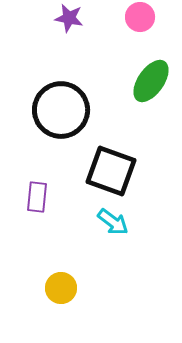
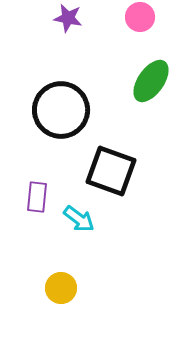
purple star: moved 1 px left
cyan arrow: moved 34 px left, 3 px up
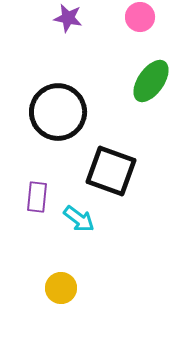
black circle: moved 3 px left, 2 px down
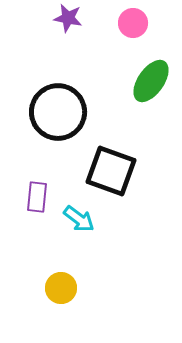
pink circle: moved 7 px left, 6 px down
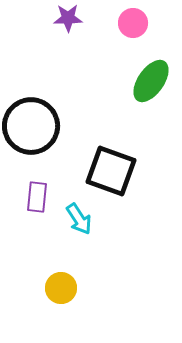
purple star: rotated 12 degrees counterclockwise
black circle: moved 27 px left, 14 px down
cyan arrow: rotated 20 degrees clockwise
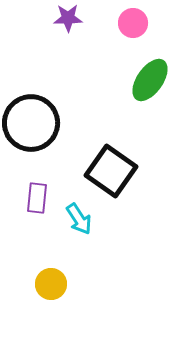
green ellipse: moved 1 px left, 1 px up
black circle: moved 3 px up
black square: rotated 15 degrees clockwise
purple rectangle: moved 1 px down
yellow circle: moved 10 px left, 4 px up
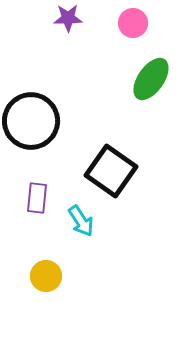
green ellipse: moved 1 px right, 1 px up
black circle: moved 2 px up
cyan arrow: moved 2 px right, 2 px down
yellow circle: moved 5 px left, 8 px up
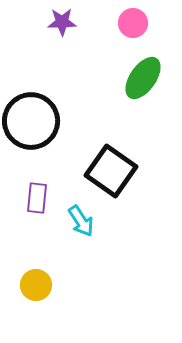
purple star: moved 6 px left, 4 px down
green ellipse: moved 8 px left, 1 px up
yellow circle: moved 10 px left, 9 px down
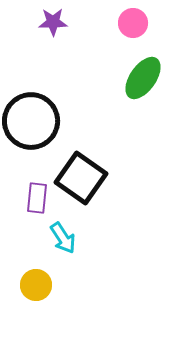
purple star: moved 9 px left
black square: moved 30 px left, 7 px down
cyan arrow: moved 18 px left, 17 px down
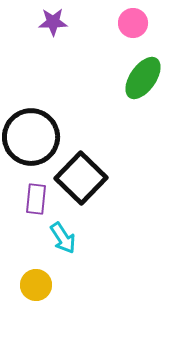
black circle: moved 16 px down
black square: rotated 9 degrees clockwise
purple rectangle: moved 1 px left, 1 px down
